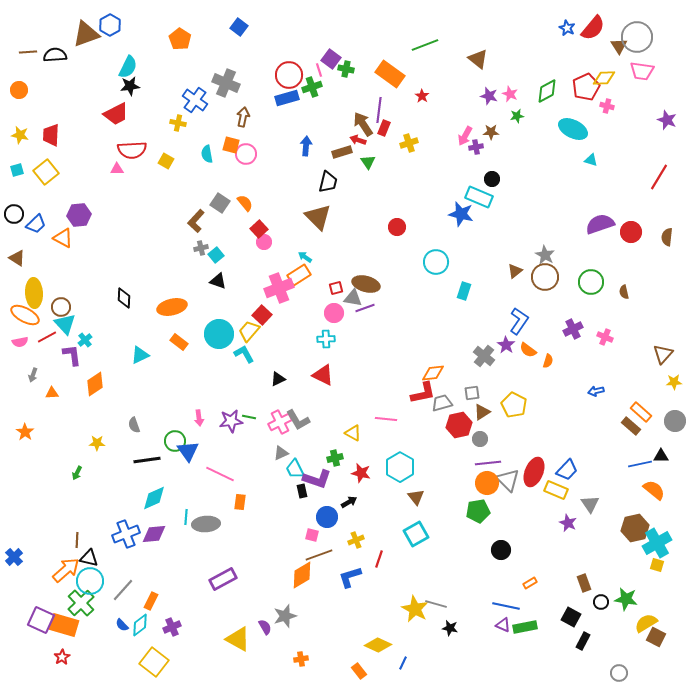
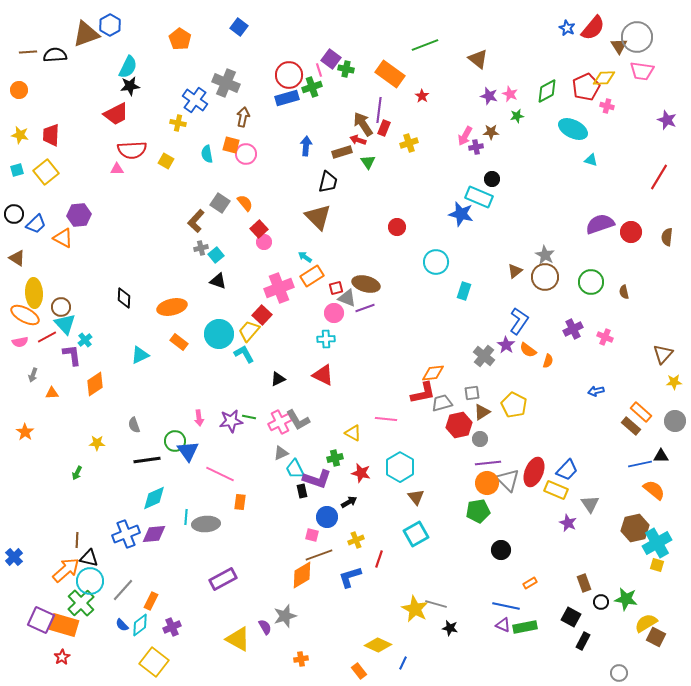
orange rectangle at (299, 275): moved 13 px right, 1 px down
gray triangle at (353, 298): moved 6 px left; rotated 12 degrees clockwise
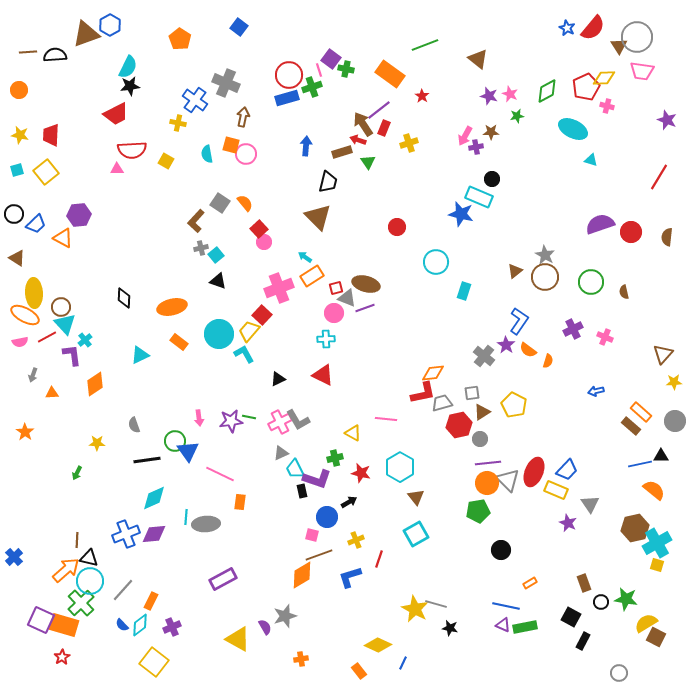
purple line at (379, 110): rotated 45 degrees clockwise
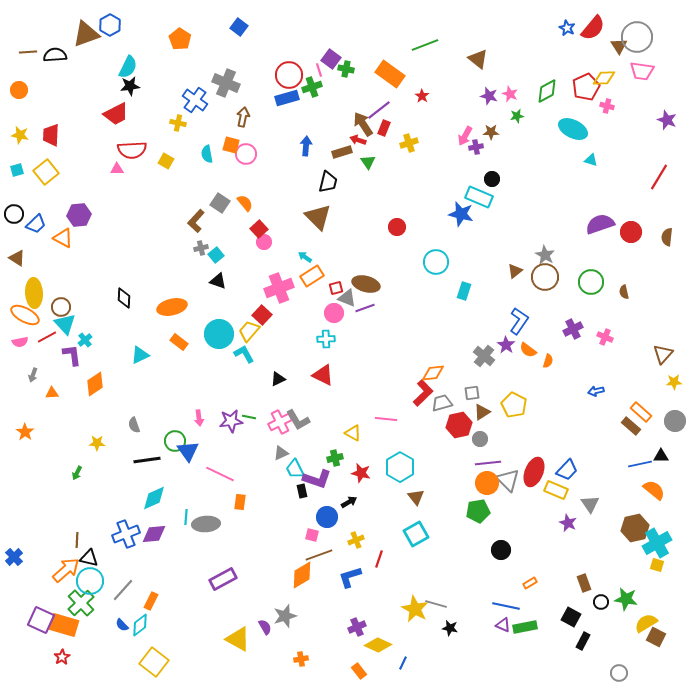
red L-shape at (423, 393): rotated 32 degrees counterclockwise
purple cross at (172, 627): moved 185 px right
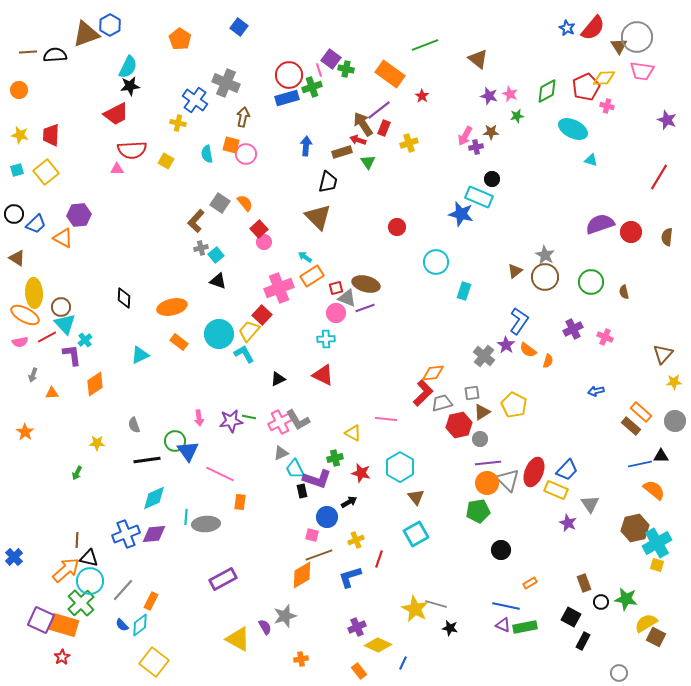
pink circle at (334, 313): moved 2 px right
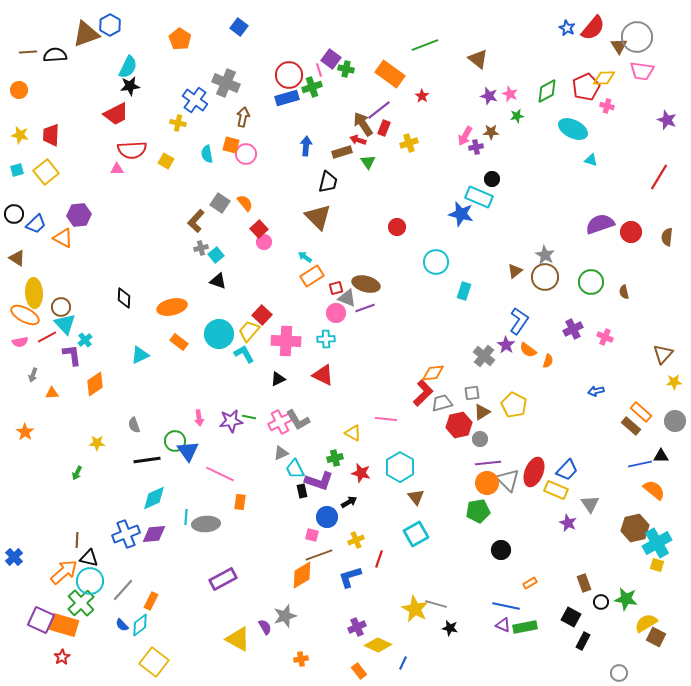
pink cross at (279, 288): moved 7 px right, 53 px down; rotated 24 degrees clockwise
purple L-shape at (317, 479): moved 2 px right, 2 px down
orange arrow at (66, 570): moved 2 px left, 2 px down
